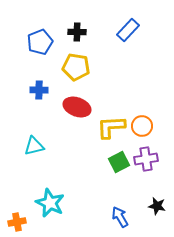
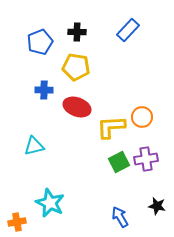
blue cross: moved 5 px right
orange circle: moved 9 px up
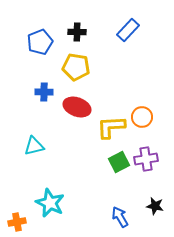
blue cross: moved 2 px down
black star: moved 2 px left
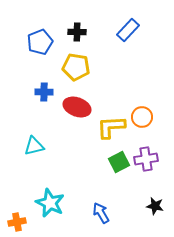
blue arrow: moved 19 px left, 4 px up
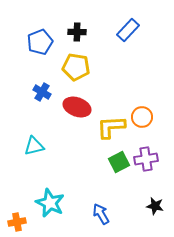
blue cross: moved 2 px left; rotated 30 degrees clockwise
blue arrow: moved 1 px down
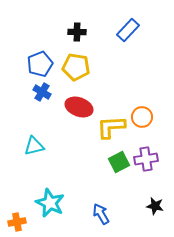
blue pentagon: moved 22 px down
red ellipse: moved 2 px right
